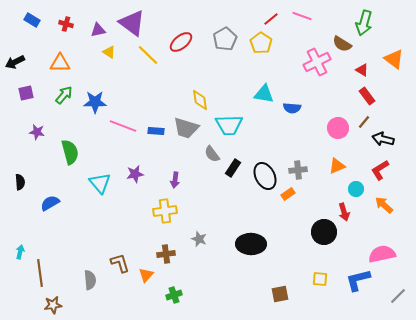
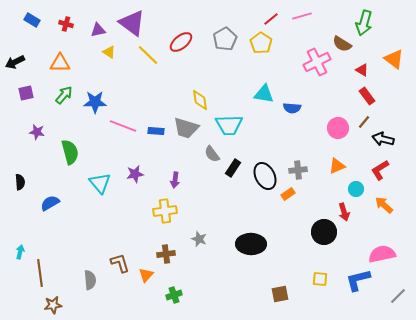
pink line at (302, 16): rotated 36 degrees counterclockwise
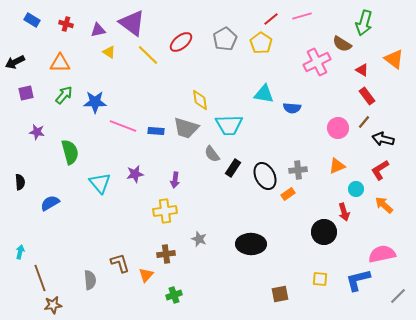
brown line at (40, 273): moved 5 px down; rotated 12 degrees counterclockwise
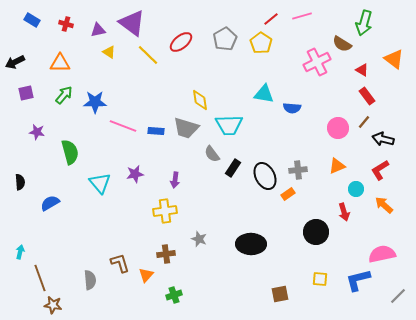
black circle at (324, 232): moved 8 px left
brown star at (53, 305): rotated 18 degrees clockwise
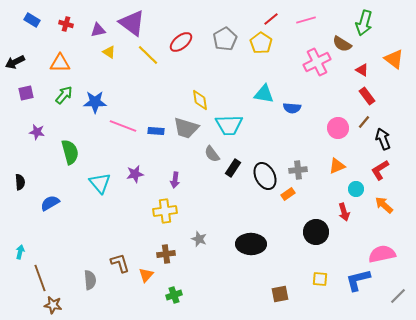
pink line at (302, 16): moved 4 px right, 4 px down
black arrow at (383, 139): rotated 55 degrees clockwise
